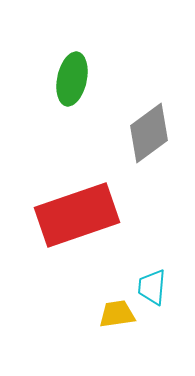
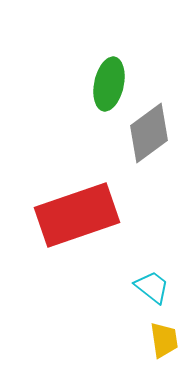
green ellipse: moved 37 px right, 5 px down
cyan trapezoid: rotated 123 degrees clockwise
yellow trapezoid: moved 47 px right, 26 px down; rotated 90 degrees clockwise
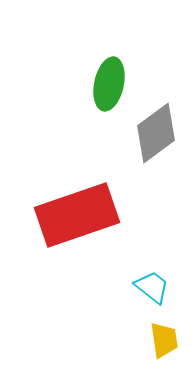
gray diamond: moved 7 px right
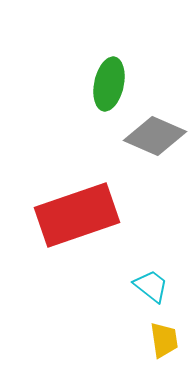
gray diamond: moved 1 px left, 3 px down; rotated 60 degrees clockwise
cyan trapezoid: moved 1 px left, 1 px up
